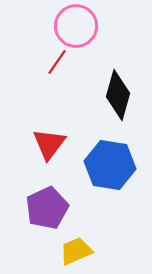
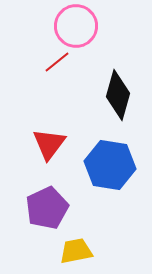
red line: rotated 16 degrees clockwise
yellow trapezoid: rotated 12 degrees clockwise
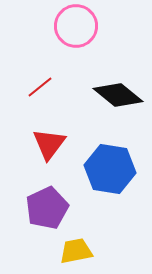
red line: moved 17 px left, 25 px down
black diamond: rotated 66 degrees counterclockwise
blue hexagon: moved 4 px down
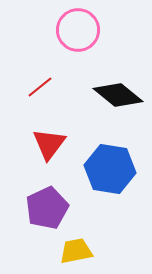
pink circle: moved 2 px right, 4 px down
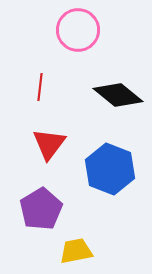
red line: rotated 44 degrees counterclockwise
blue hexagon: rotated 12 degrees clockwise
purple pentagon: moved 6 px left, 1 px down; rotated 6 degrees counterclockwise
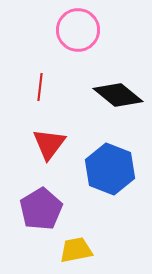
yellow trapezoid: moved 1 px up
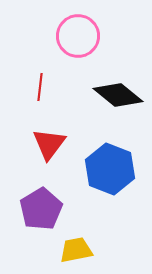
pink circle: moved 6 px down
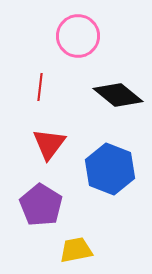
purple pentagon: moved 4 px up; rotated 9 degrees counterclockwise
